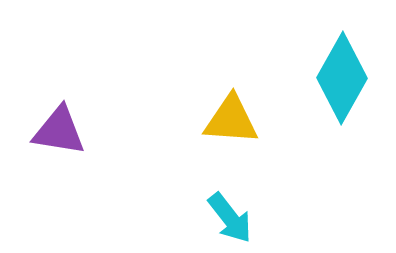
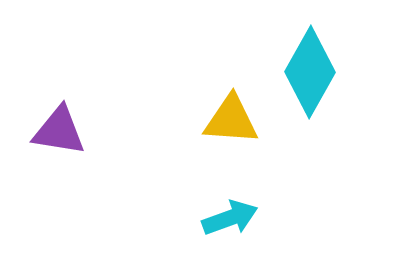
cyan diamond: moved 32 px left, 6 px up
cyan arrow: rotated 72 degrees counterclockwise
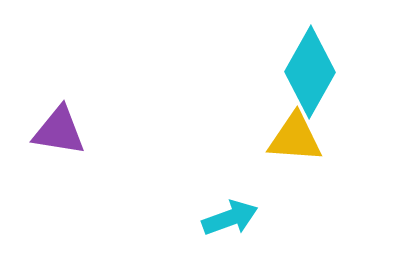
yellow triangle: moved 64 px right, 18 px down
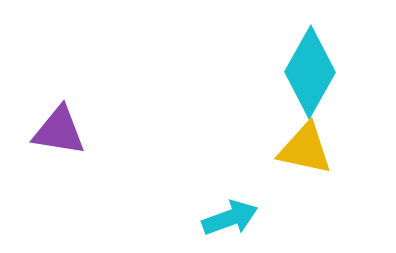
yellow triangle: moved 10 px right, 11 px down; rotated 8 degrees clockwise
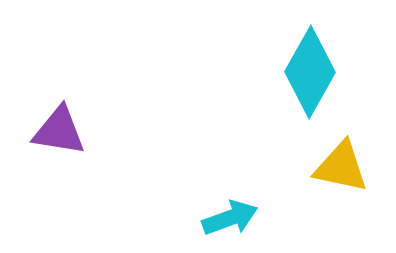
yellow triangle: moved 36 px right, 18 px down
